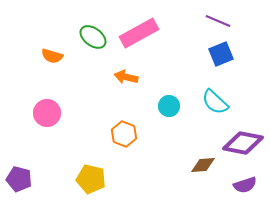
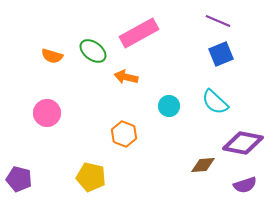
green ellipse: moved 14 px down
yellow pentagon: moved 2 px up
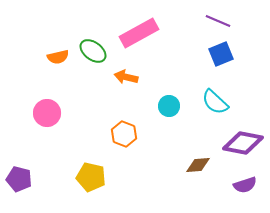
orange semicircle: moved 6 px right, 1 px down; rotated 30 degrees counterclockwise
brown diamond: moved 5 px left
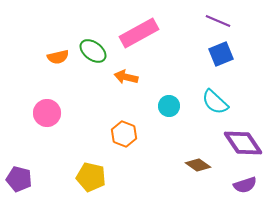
purple diamond: rotated 45 degrees clockwise
brown diamond: rotated 40 degrees clockwise
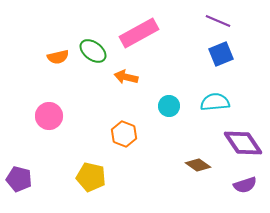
cyan semicircle: rotated 132 degrees clockwise
pink circle: moved 2 px right, 3 px down
